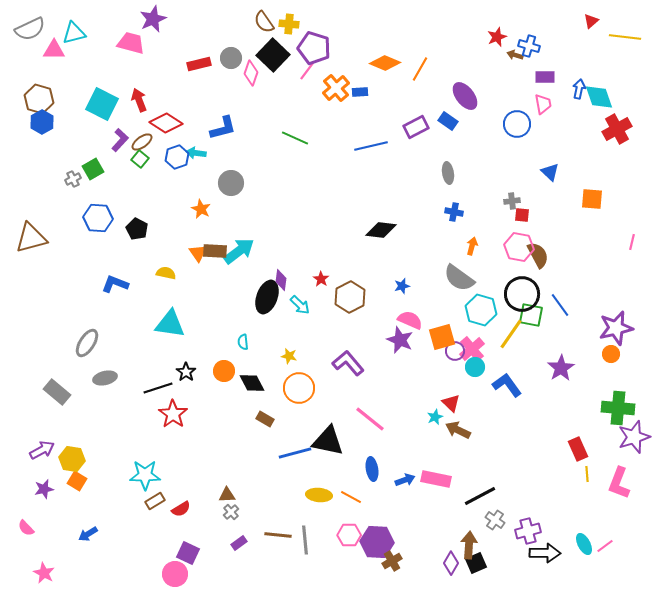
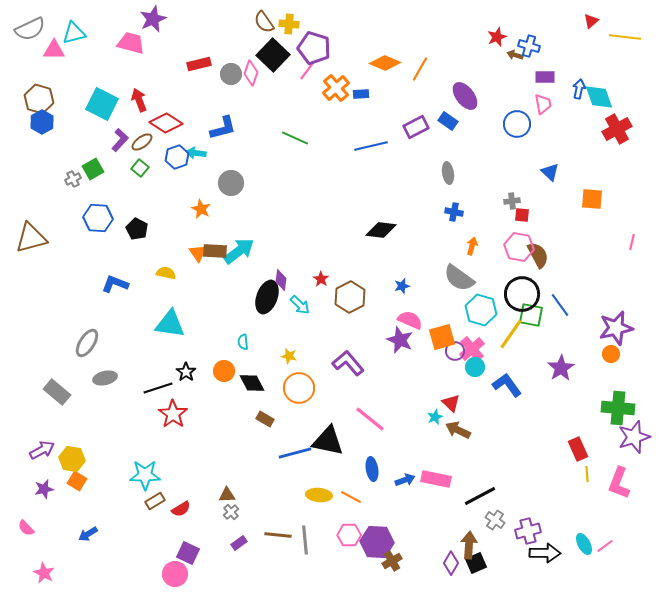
gray circle at (231, 58): moved 16 px down
blue rectangle at (360, 92): moved 1 px right, 2 px down
green square at (140, 159): moved 9 px down
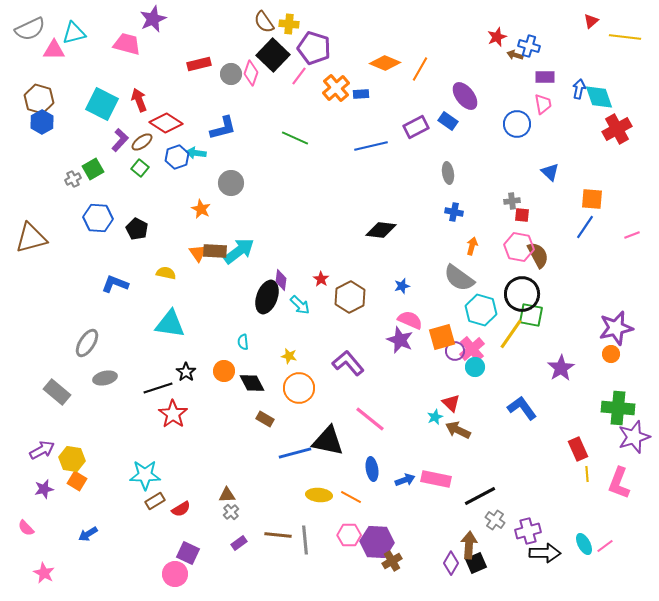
pink trapezoid at (131, 43): moved 4 px left, 1 px down
pink line at (307, 71): moved 8 px left, 5 px down
pink line at (632, 242): moved 7 px up; rotated 56 degrees clockwise
blue line at (560, 305): moved 25 px right, 78 px up; rotated 70 degrees clockwise
blue L-shape at (507, 385): moved 15 px right, 23 px down
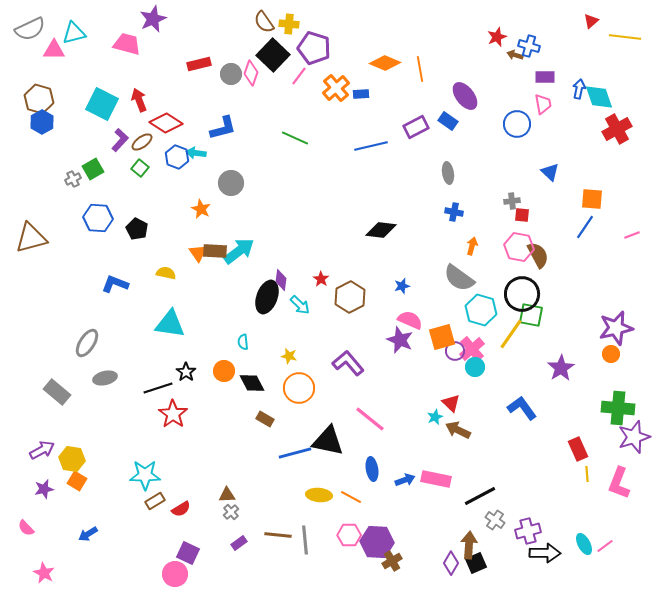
orange line at (420, 69): rotated 40 degrees counterclockwise
blue hexagon at (177, 157): rotated 20 degrees counterclockwise
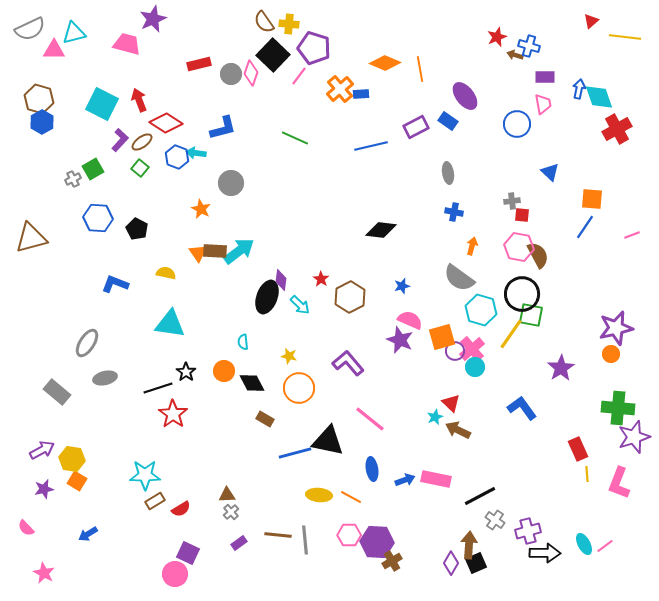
orange cross at (336, 88): moved 4 px right, 1 px down
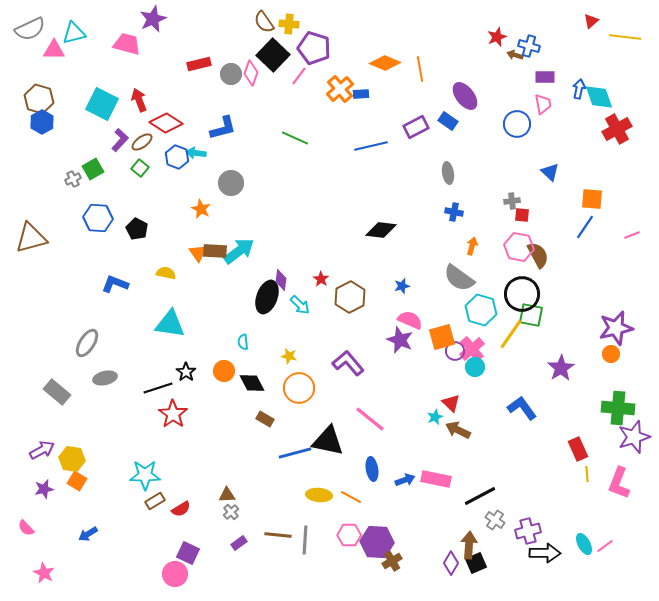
gray line at (305, 540): rotated 8 degrees clockwise
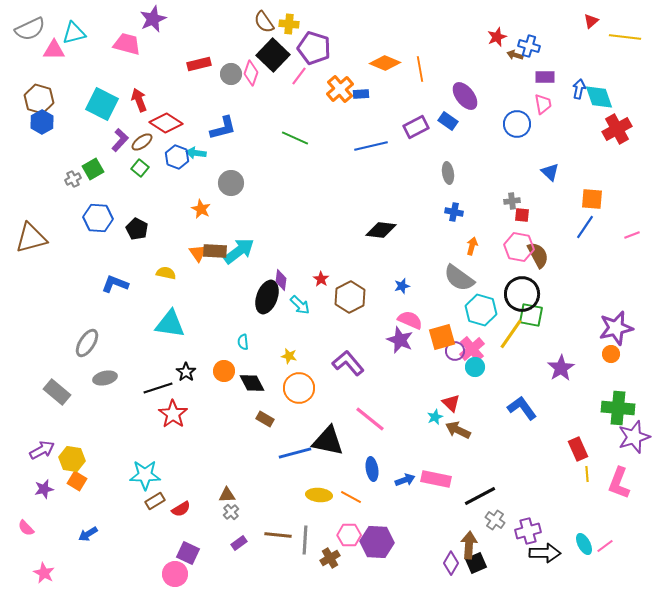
brown cross at (392, 561): moved 62 px left, 3 px up
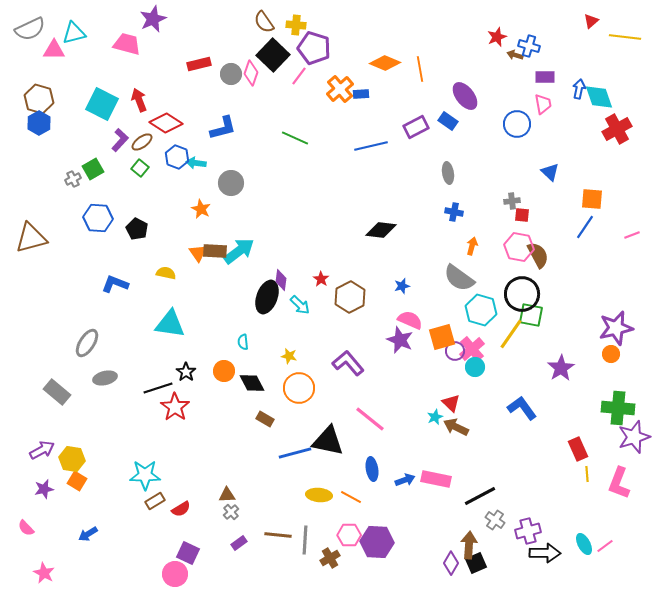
yellow cross at (289, 24): moved 7 px right, 1 px down
blue hexagon at (42, 122): moved 3 px left, 1 px down
cyan arrow at (196, 153): moved 10 px down
red star at (173, 414): moved 2 px right, 7 px up
brown arrow at (458, 430): moved 2 px left, 3 px up
